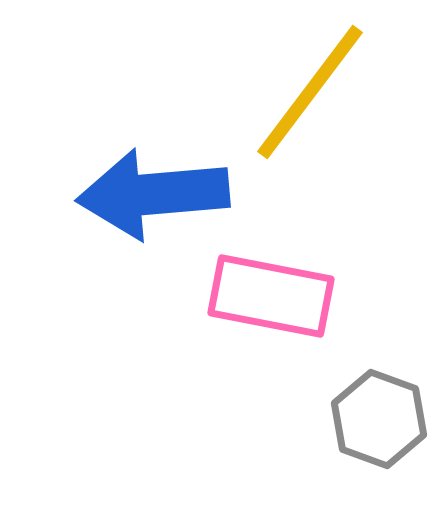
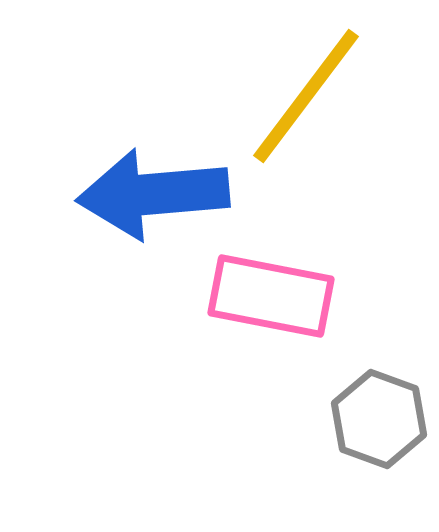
yellow line: moved 4 px left, 4 px down
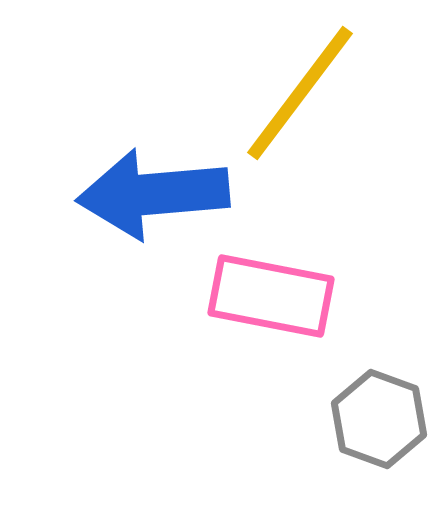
yellow line: moved 6 px left, 3 px up
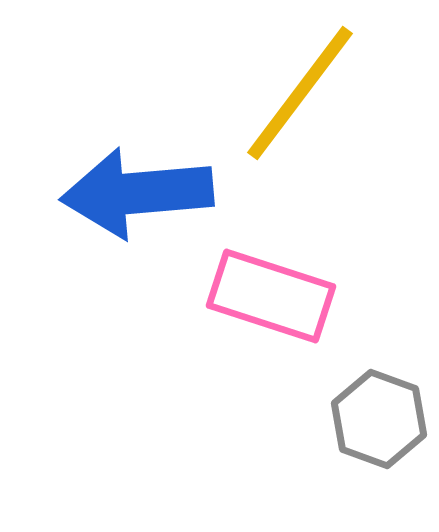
blue arrow: moved 16 px left, 1 px up
pink rectangle: rotated 7 degrees clockwise
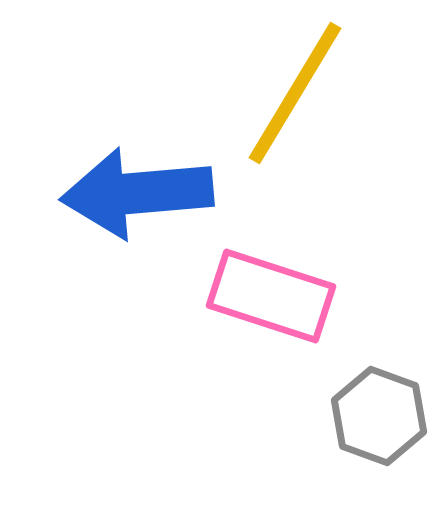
yellow line: moved 5 px left; rotated 6 degrees counterclockwise
gray hexagon: moved 3 px up
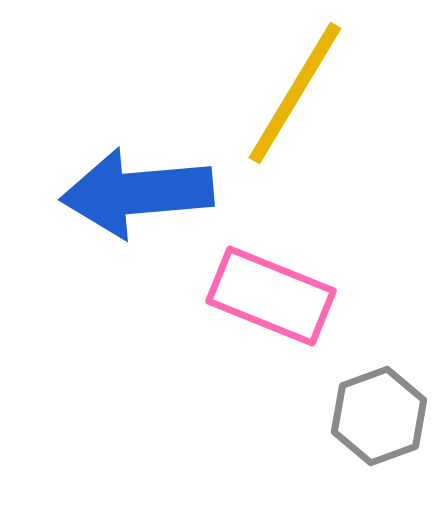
pink rectangle: rotated 4 degrees clockwise
gray hexagon: rotated 20 degrees clockwise
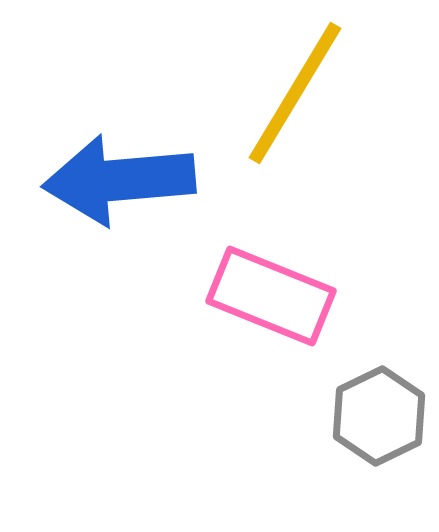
blue arrow: moved 18 px left, 13 px up
gray hexagon: rotated 6 degrees counterclockwise
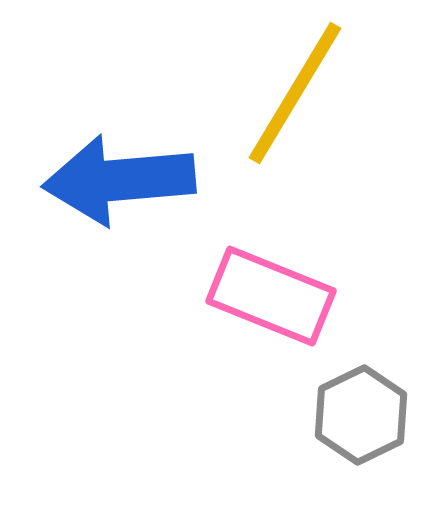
gray hexagon: moved 18 px left, 1 px up
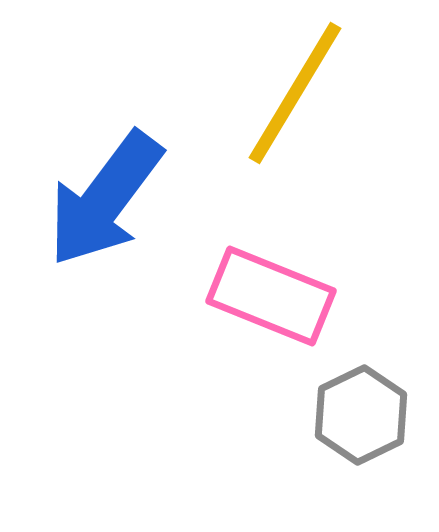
blue arrow: moved 14 px left, 19 px down; rotated 48 degrees counterclockwise
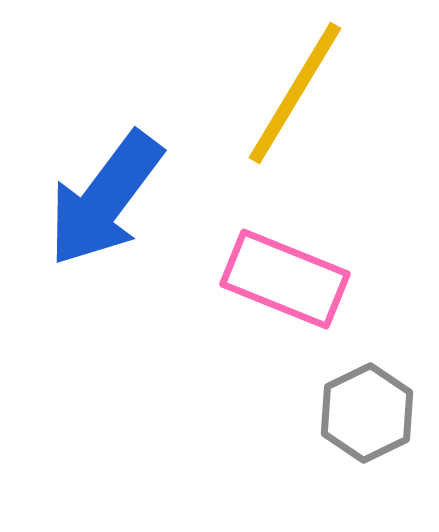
pink rectangle: moved 14 px right, 17 px up
gray hexagon: moved 6 px right, 2 px up
